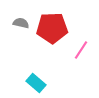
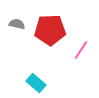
gray semicircle: moved 4 px left, 1 px down
red pentagon: moved 2 px left, 2 px down
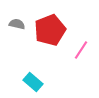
red pentagon: rotated 20 degrees counterclockwise
cyan rectangle: moved 3 px left, 1 px up
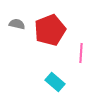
pink line: moved 3 px down; rotated 30 degrees counterclockwise
cyan rectangle: moved 22 px right
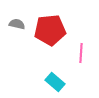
red pentagon: rotated 16 degrees clockwise
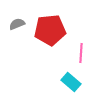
gray semicircle: rotated 35 degrees counterclockwise
cyan rectangle: moved 16 px right
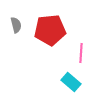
gray semicircle: moved 1 px left, 1 px down; rotated 98 degrees clockwise
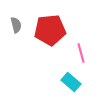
pink line: rotated 18 degrees counterclockwise
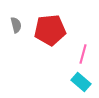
pink line: moved 2 px right, 1 px down; rotated 30 degrees clockwise
cyan rectangle: moved 10 px right
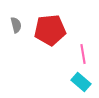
pink line: rotated 24 degrees counterclockwise
